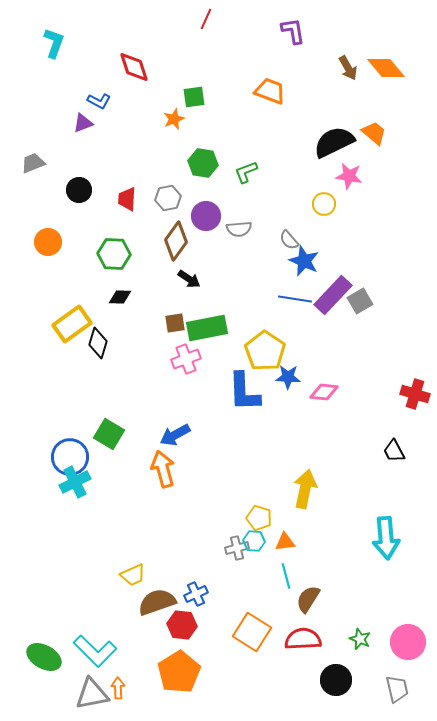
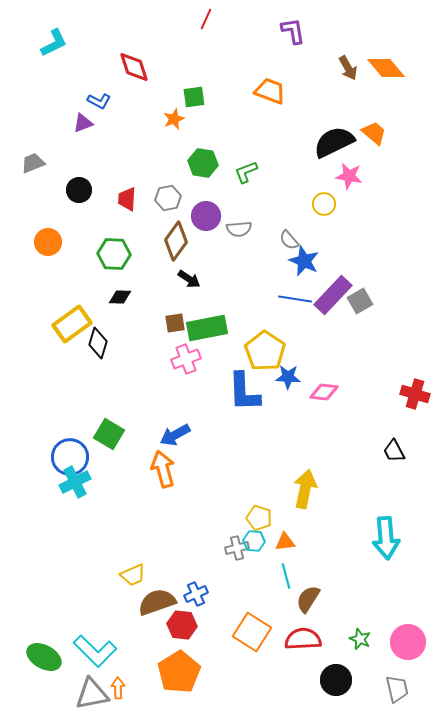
cyan L-shape at (54, 43): rotated 44 degrees clockwise
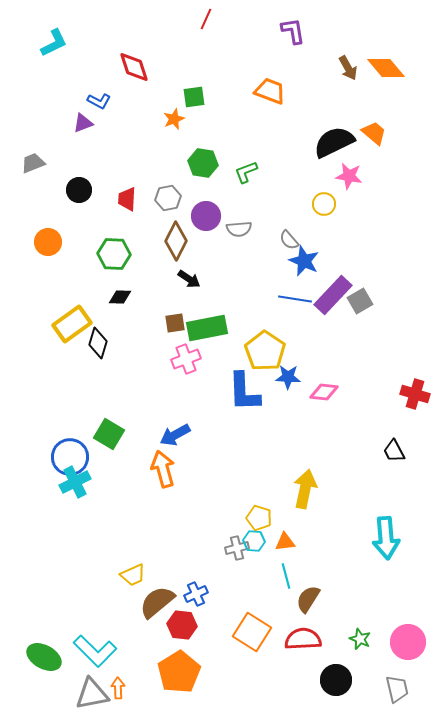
brown diamond at (176, 241): rotated 9 degrees counterclockwise
brown semicircle at (157, 602): rotated 21 degrees counterclockwise
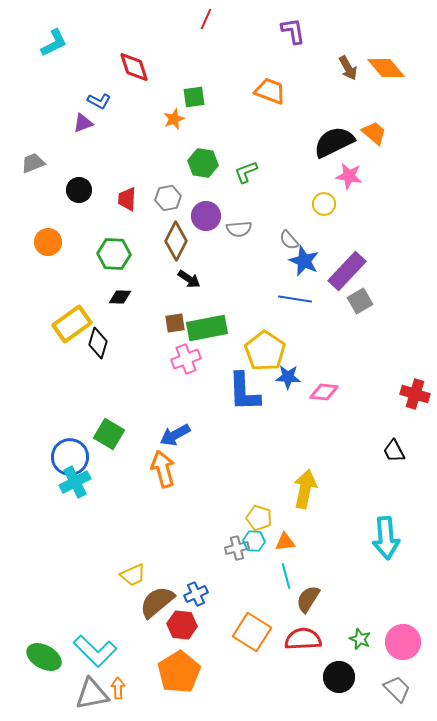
purple rectangle at (333, 295): moved 14 px right, 24 px up
pink circle at (408, 642): moved 5 px left
black circle at (336, 680): moved 3 px right, 3 px up
gray trapezoid at (397, 689): rotated 32 degrees counterclockwise
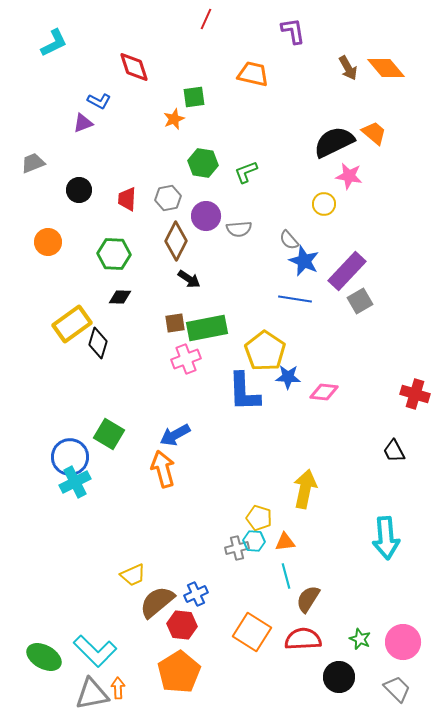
orange trapezoid at (270, 91): moved 17 px left, 17 px up; rotated 8 degrees counterclockwise
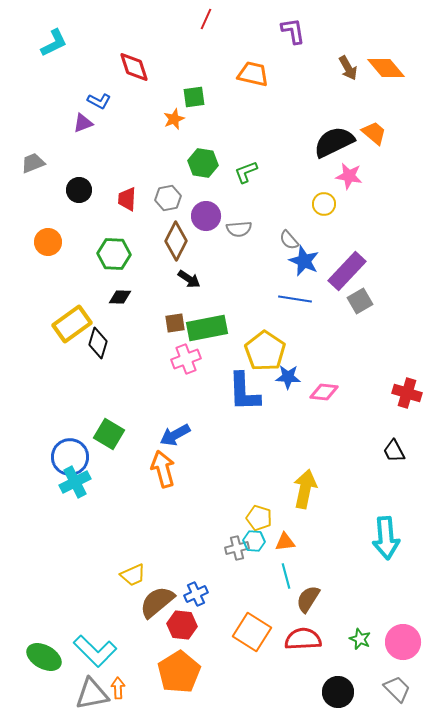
red cross at (415, 394): moved 8 px left, 1 px up
black circle at (339, 677): moved 1 px left, 15 px down
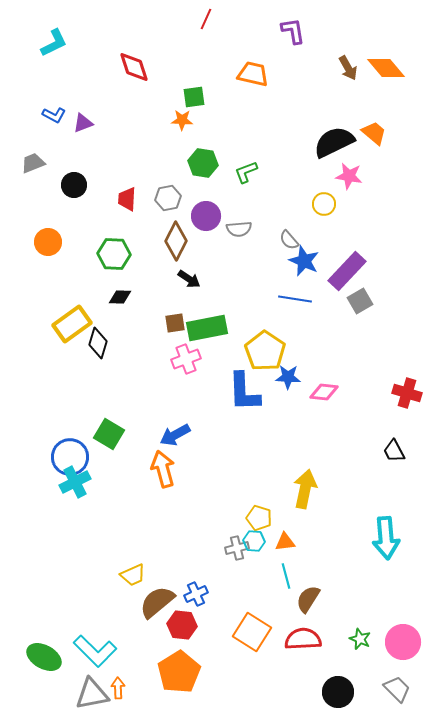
blue L-shape at (99, 101): moved 45 px left, 14 px down
orange star at (174, 119): moved 8 px right, 1 px down; rotated 25 degrees clockwise
black circle at (79, 190): moved 5 px left, 5 px up
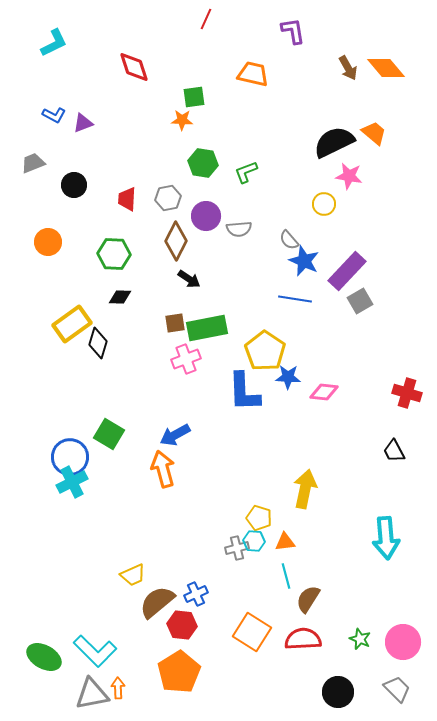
cyan cross at (75, 482): moved 3 px left
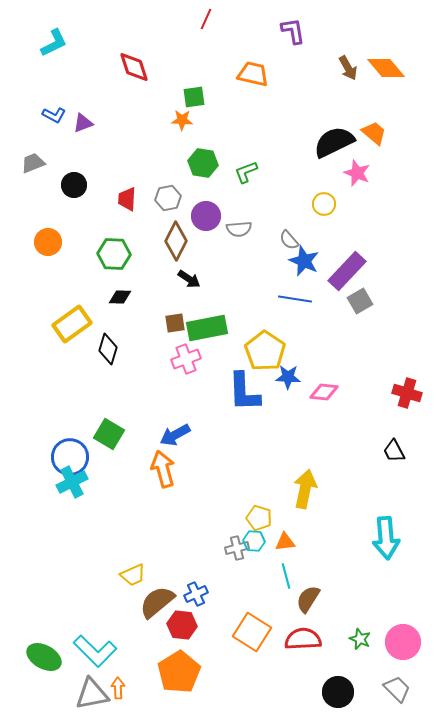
pink star at (349, 176): moved 8 px right, 3 px up; rotated 12 degrees clockwise
black diamond at (98, 343): moved 10 px right, 6 px down
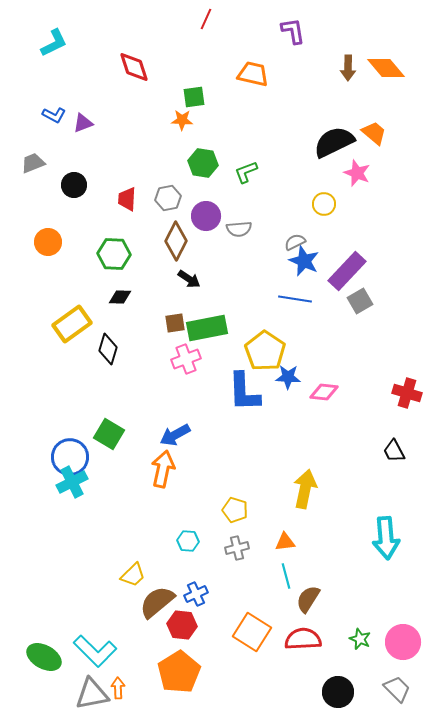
brown arrow at (348, 68): rotated 30 degrees clockwise
gray semicircle at (289, 240): moved 6 px right, 2 px down; rotated 105 degrees clockwise
orange arrow at (163, 469): rotated 27 degrees clockwise
yellow pentagon at (259, 518): moved 24 px left, 8 px up
cyan hexagon at (254, 541): moved 66 px left
yellow trapezoid at (133, 575): rotated 20 degrees counterclockwise
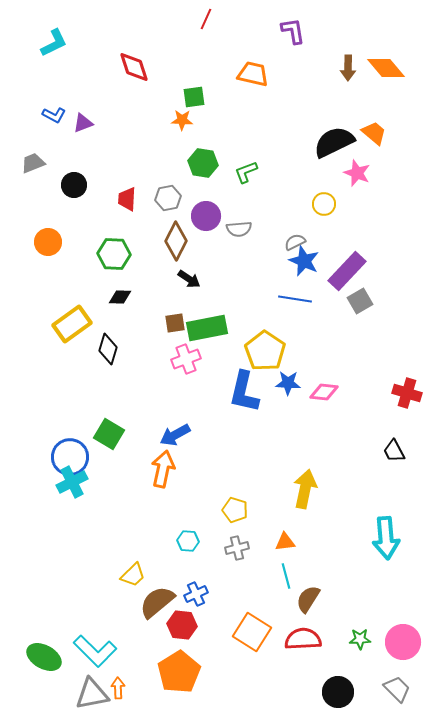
blue star at (288, 377): moved 6 px down
blue L-shape at (244, 392): rotated 15 degrees clockwise
green star at (360, 639): rotated 25 degrees counterclockwise
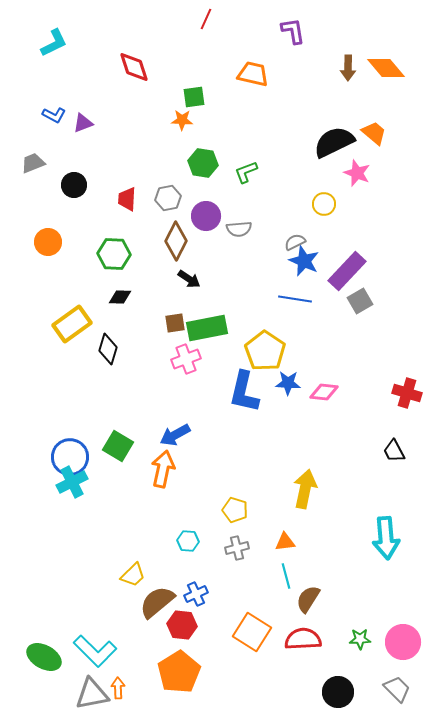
green square at (109, 434): moved 9 px right, 12 px down
